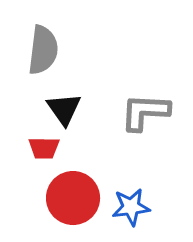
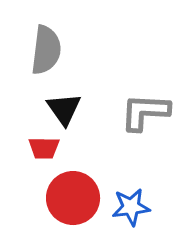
gray semicircle: moved 3 px right
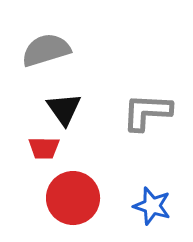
gray semicircle: rotated 114 degrees counterclockwise
gray L-shape: moved 2 px right
blue star: moved 21 px right, 1 px up; rotated 24 degrees clockwise
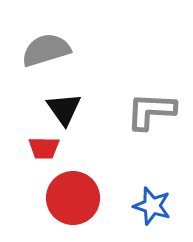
gray L-shape: moved 4 px right, 1 px up
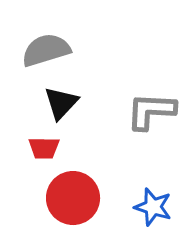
black triangle: moved 3 px left, 6 px up; rotated 18 degrees clockwise
blue star: moved 1 px right, 1 px down
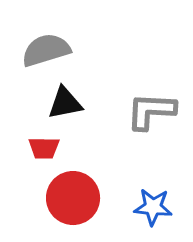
black triangle: moved 4 px right; rotated 36 degrees clockwise
blue star: rotated 12 degrees counterclockwise
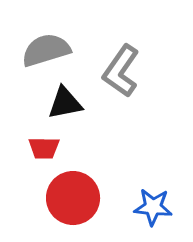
gray L-shape: moved 30 px left, 40 px up; rotated 58 degrees counterclockwise
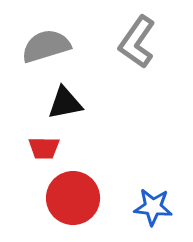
gray semicircle: moved 4 px up
gray L-shape: moved 16 px right, 29 px up
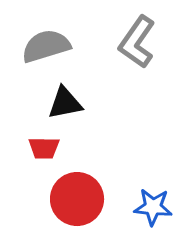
red circle: moved 4 px right, 1 px down
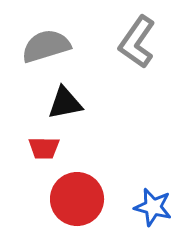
blue star: rotated 9 degrees clockwise
